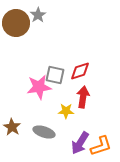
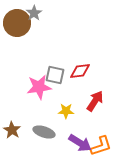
gray star: moved 4 px left, 2 px up
brown circle: moved 1 px right
red diamond: rotated 10 degrees clockwise
red arrow: moved 12 px right, 4 px down; rotated 25 degrees clockwise
brown star: moved 3 px down
purple arrow: rotated 90 degrees counterclockwise
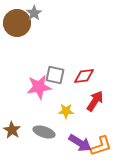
red diamond: moved 4 px right, 5 px down
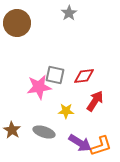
gray star: moved 35 px right
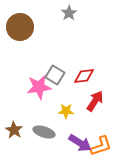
brown circle: moved 3 px right, 4 px down
gray square: rotated 18 degrees clockwise
brown star: moved 2 px right
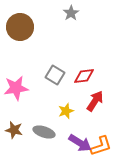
gray star: moved 2 px right
pink star: moved 23 px left, 1 px down
yellow star: rotated 21 degrees counterclockwise
brown star: rotated 18 degrees counterclockwise
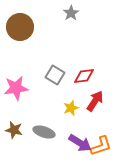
yellow star: moved 5 px right, 3 px up
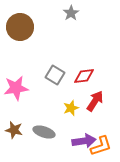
purple arrow: moved 4 px right, 2 px up; rotated 40 degrees counterclockwise
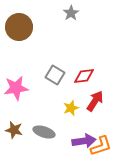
brown circle: moved 1 px left
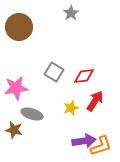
gray square: moved 1 px left, 3 px up
gray ellipse: moved 12 px left, 18 px up
